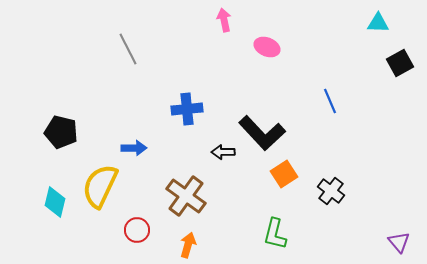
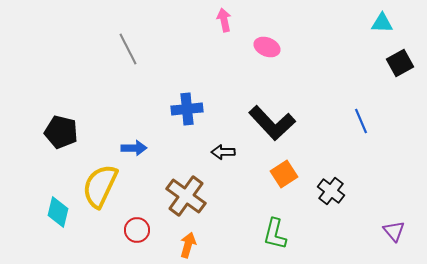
cyan triangle: moved 4 px right
blue line: moved 31 px right, 20 px down
black L-shape: moved 10 px right, 10 px up
cyan diamond: moved 3 px right, 10 px down
purple triangle: moved 5 px left, 11 px up
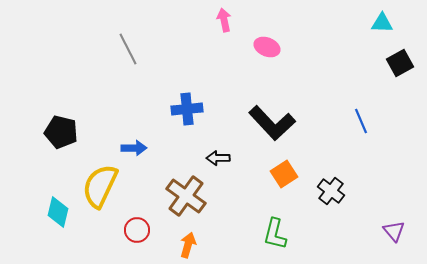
black arrow: moved 5 px left, 6 px down
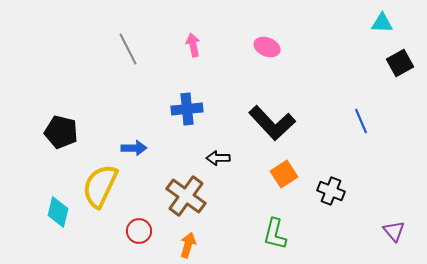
pink arrow: moved 31 px left, 25 px down
black cross: rotated 16 degrees counterclockwise
red circle: moved 2 px right, 1 px down
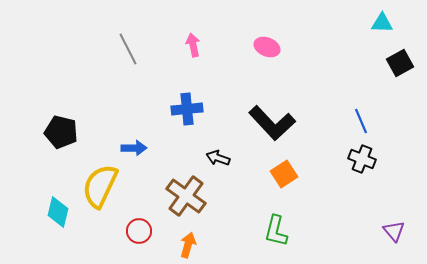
black arrow: rotated 20 degrees clockwise
black cross: moved 31 px right, 32 px up
green L-shape: moved 1 px right, 3 px up
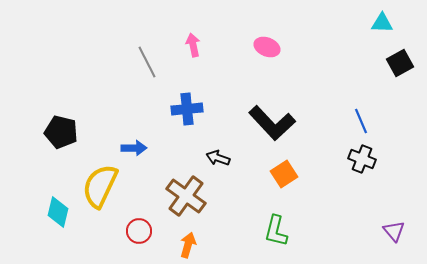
gray line: moved 19 px right, 13 px down
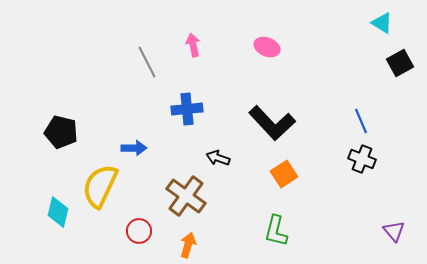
cyan triangle: rotated 30 degrees clockwise
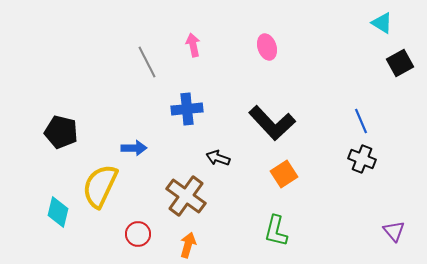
pink ellipse: rotated 50 degrees clockwise
red circle: moved 1 px left, 3 px down
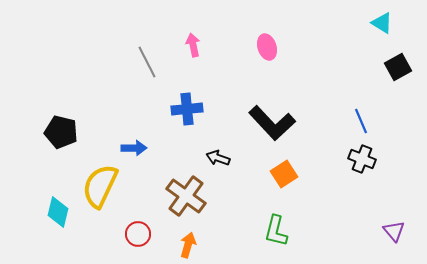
black square: moved 2 px left, 4 px down
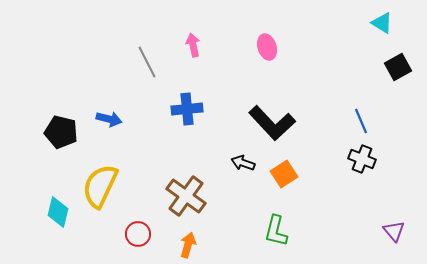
blue arrow: moved 25 px left, 29 px up; rotated 15 degrees clockwise
black arrow: moved 25 px right, 5 px down
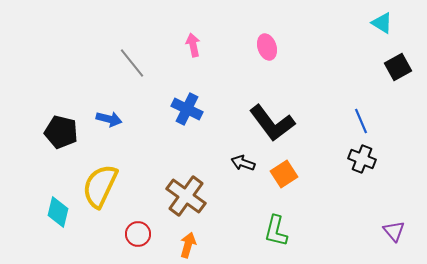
gray line: moved 15 px left, 1 px down; rotated 12 degrees counterclockwise
blue cross: rotated 32 degrees clockwise
black L-shape: rotated 6 degrees clockwise
